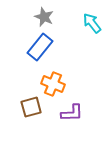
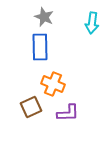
cyan arrow: rotated 135 degrees counterclockwise
blue rectangle: rotated 40 degrees counterclockwise
brown square: rotated 10 degrees counterclockwise
purple L-shape: moved 4 px left
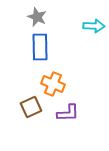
gray star: moved 7 px left
cyan arrow: moved 2 px right, 3 px down; rotated 95 degrees counterclockwise
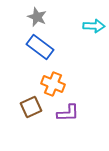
blue rectangle: rotated 52 degrees counterclockwise
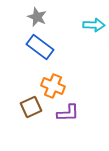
cyan arrow: moved 1 px up
orange cross: moved 2 px down
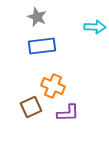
cyan arrow: moved 1 px right, 2 px down
blue rectangle: moved 2 px right, 1 px up; rotated 44 degrees counterclockwise
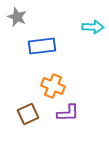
gray star: moved 20 px left
cyan arrow: moved 2 px left
brown square: moved 3 px left, 7 px down
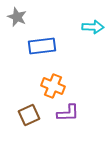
brown square: moved 1 px right, 1 px down
